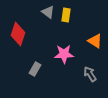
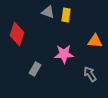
gray triangle: rotated 16 degrees counterclockwise
red diamond: moved 1 px left
orange triangle: rotated 28 degrees counterclockwise
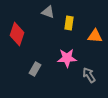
yellow rectangle: moved 3 px right, 8 px down
orange triangle: moved 5 px up
pink star: moved 3 px right, 4 px down
gray arrow: moved 1 px left, 1 px down
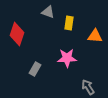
gray arrow: moved 1 px left, 12 px down
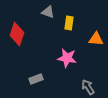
orange triangle: moved 1 px right, 3 px down
pink star: rotated 12 degrees clockwise
gray rectangle: moved 1 px right, 10 px down; rotated 40 degrees clockwise
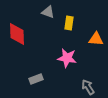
red diamond: rotated 20 degrees counterclockwise
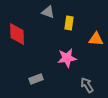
pink star: rotated 18 degrees counterclockwise
gray arrow: moved 1 px left, 2 px up
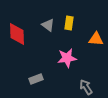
gray triangle: moved 13 px down; rotated 16 degrees clockwise
gray arrow: moved 1 px left, 2 px down
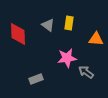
red diamond: moved 1 px right
gray arrow: moved 15 px up; rotated 21 degrees counterclockwise
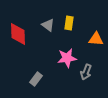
gray arrow: rotated 105 degrees counterclockwise
gray rectangle: rotated 32 degrees counterclockwise
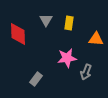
gray triangle: moved 2 px left, 5 px up; rotated 24 degrees clockwise
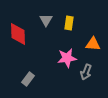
orange triangle: moved 3 px left, 5 px down
gray rectangle: moved 8 px left
